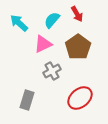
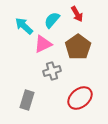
cyan arrow: moved 5 px right, 3 px down
gray cross: rotated 12 degrees clockwise
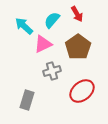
red ellipse: moved 2 px right, 7 px up
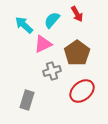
cyan arrow: moved 1 px up
brown pentagon: moved 1 px left, 6 px down
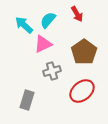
cyan semicircle: moved 4 px left
brown pentagon: moved 7 px right, 1 px up
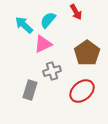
red arrow: moved 1 px left, 2 px up
brown pentagon: moved 3 px right, 1 px down
gray rectangle: moved 3 px right, 10 px up
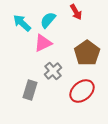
cyan arrow: moved 2 px left, 2 px up
pink triangle: moved 1 px up
gray cross: moved 1 px right; rotated 24 degrees counterclockwise
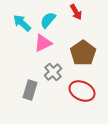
brown pentagon: moved 4 px left
gray cross: moved 1 px down
red ellipse: rotated 65 degrees clockwise
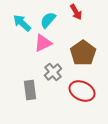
gray rectangle: rotated 24 degrees counterclockwise
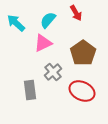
red arrow: moved 1 px down
cyan arrow: moved 6 px left
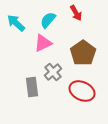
gray rectangle: moved 2 px right, 3 px up
